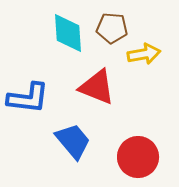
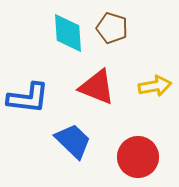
brown pentagon: rotated 12 degrees clockwise
yellow arrow: moved 11 px right, 32 px down
blue trapezoid: rotated 6 degrees counterclockwise
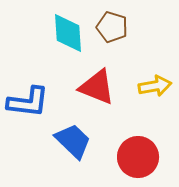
brown pentagon: moved 1 px up
blue L-shape: moved 4 px down
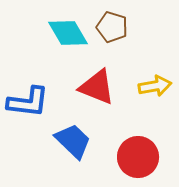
cyan diamond: rotated 27 degrees counterclockwise
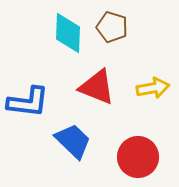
cyan diamond: rotated 33 degrees clockwise
yellow arrow: moved 2 px left, 2 px down
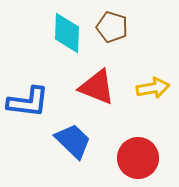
cyan diamond: moved 1 px left
red circle: moved 1 px down
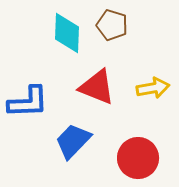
brown pentagon: moved 2 px up
blue L-shape: rotated 9 degrees counterclockwise
blue trapezoid: rotated 90 degrees counterclockwise
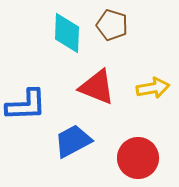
blue L-shape: moved 2 px left, 3 px down
blue trapezoid: rotated 18 degrees clockwise
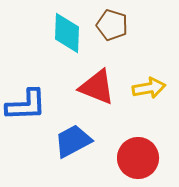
yellow arrow: moved 4 px left
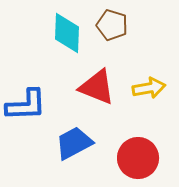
blue trapezoid: moved 1 px right, 2 px down
